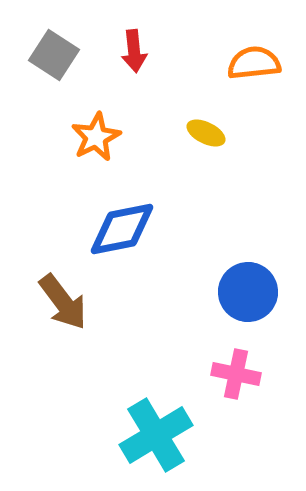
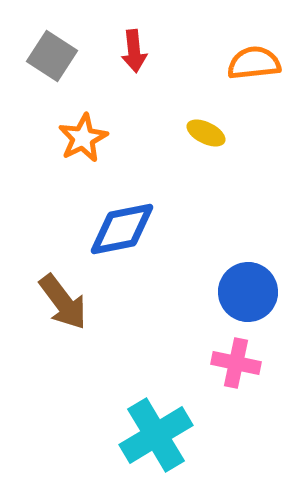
gray square: moved 2 px left, 1 px down
orange star: moved 13 px left, 1 px down
pink cross: moved 11 px up
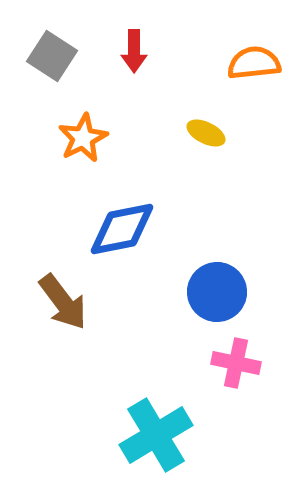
red arrow: rotated 6 degrees clockwise
blue circle: moved 31 px left
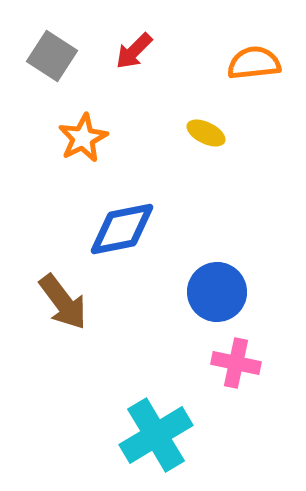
red arrow: rotated 45 degrees clockwise
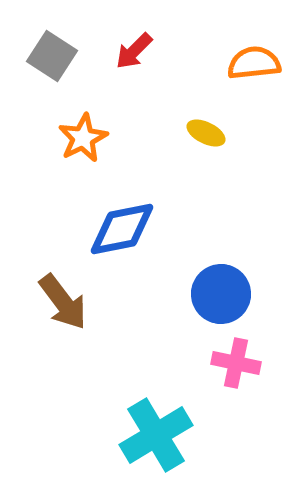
blue circle: moved 4 px right, 2 px down
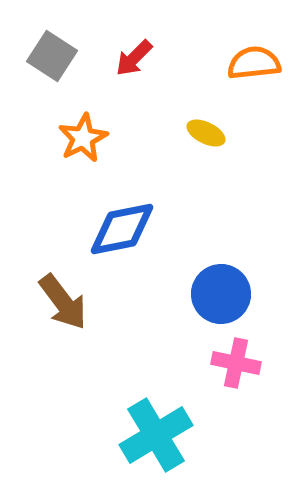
red arrow: moved 7 px down
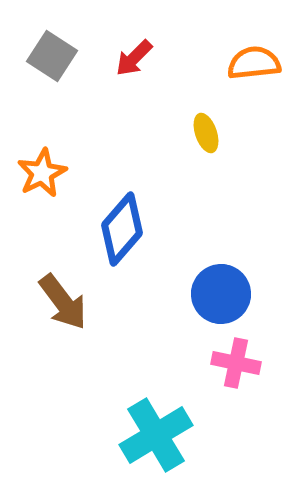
yellow ellipse: rotated 45 degrees clockwise
orange star: moved 41 px left, 35 px down
blue diamond: rotated 38 degrees counterclockwise
